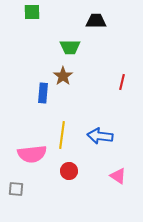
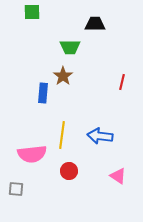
black trapezoid: moved 1 px left, 3 px down
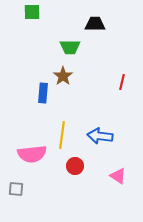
red circle: moved 6 px right, 5 px up
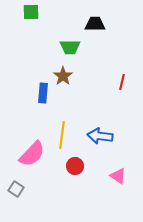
green square: moved 1 px left
pink semicircle: rotated 40 degrees counterclockwise
gray square: rotated 28 degrees clockwise
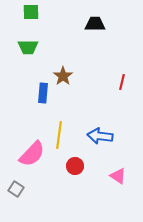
green trapezoid: moved 42 px left
yellow line: moved 3 px left
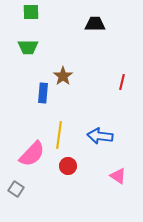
red circle: moved 7 px left
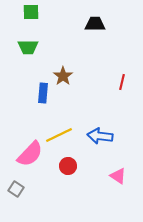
yellow line: rotated 56 degrees clockwise
pink semicircle: moved 2 px left
